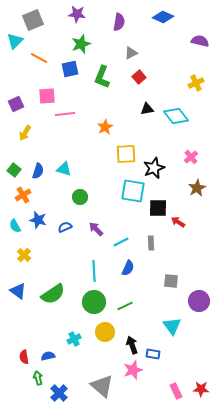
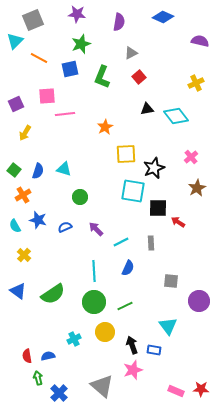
cyan triangle at (172, 326): moved 4 px left
blue rectangle at (153, 354): moved 1 px right, 4 px up
red semicircle at (24, 357): moved 3 px right, 1 px up
pink rectangle at (176, 391): rotated 42 degrees counterclockwise
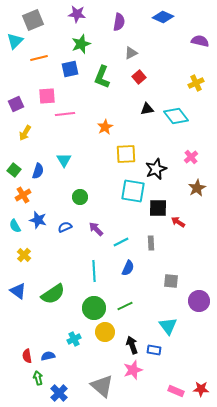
orange line at (39, 58): rotated 42 degrees counterclockwise
black star at (154, 168): moved 2 px right, 1 px down
cyan triangle at (64, 169): moved 9 px up; rotated 42 degrees clockwise
green circle at (94, 302): moved 6 px down
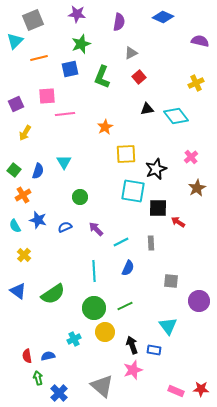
cyan triangle at (64, 160): moved 2 px down
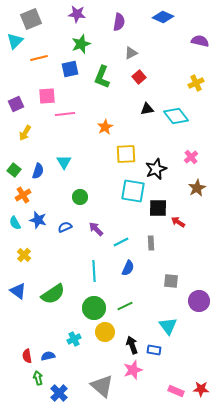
gray square at (33, 20): moved 2 px left, 1 px up
cyan semicircle at (15, 226): moved 3 px up
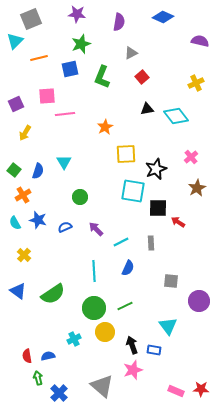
red square at (139, 77): moved 3 px right
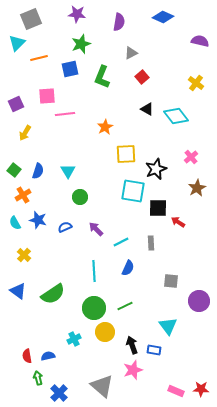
cyan triangle at (15, 41): moved 2 px right, 2 px down
yellow cross at (196, 83): rotated 28 degrees counterclockwise
black triangle at (147, 109): rotated 40 degrees clockwise
cyan triangle at (64, 162): moved 4 px right, 9 px down
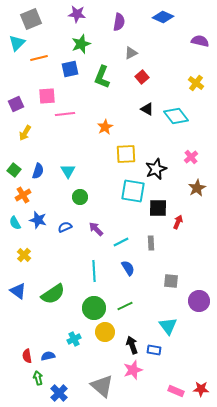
red arrow at (178, 222): rotated 80 degrees clockwise
blue semicircle at (128, 268): rotated 56 degrees counterclockwise
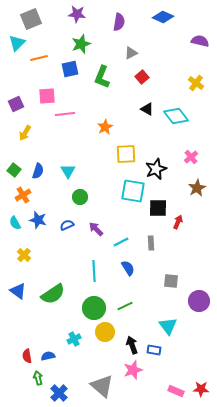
blue semicircle at (65, 227): moved 2 px right, 2 px up
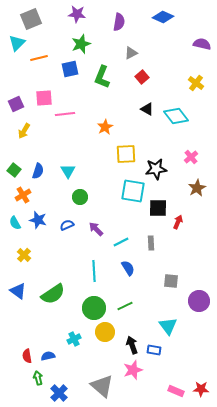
purple semicircle at (200, 41): moved 2 px right, 3 px down
pink square at (47, 96): moved 3 px left, 2 px down
yellow arrow at (25, 133): moved 1 px left, 2 px up
black star at (156, 169): rotated 15 degrees clockwise
